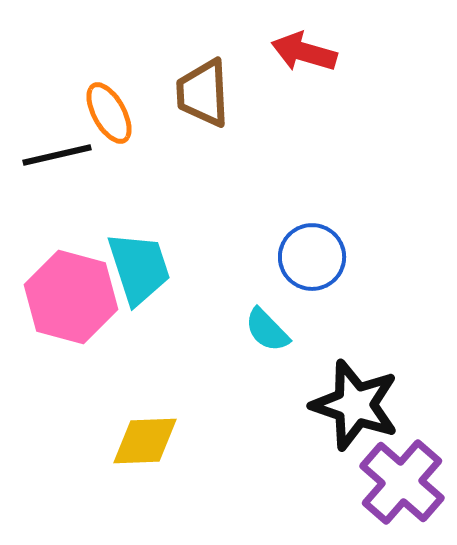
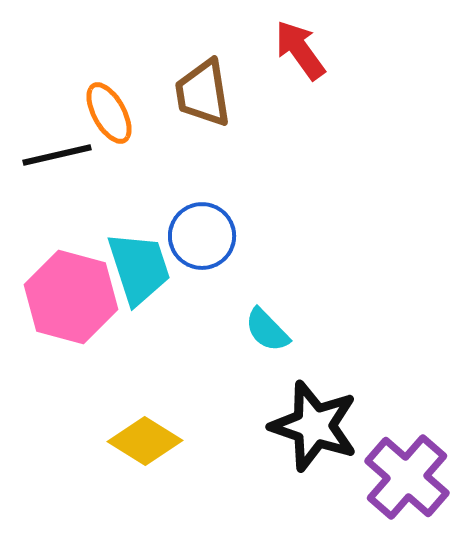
red arrow: moved 4 px left, 2 px up; rotated 38 degrees clockwise
brown trapezoid: rotated 6 degrees counterclockwise
blue circle: moved 110 px left, 21 px up
black star: moved 41 px left, 21 px down
yellow diamond: rotated 34 degrees clockwise
purple cross: moved 5 px right, 5 px up
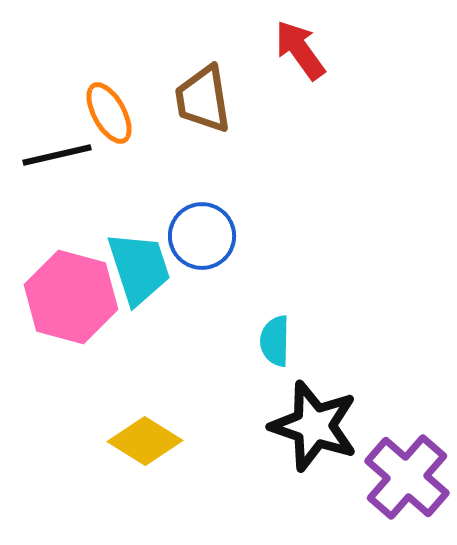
brown trapezoid: moved 6 px down
cyan semicircle: moved 8 px right, 11 px down; rotated 45 degrees clockwise
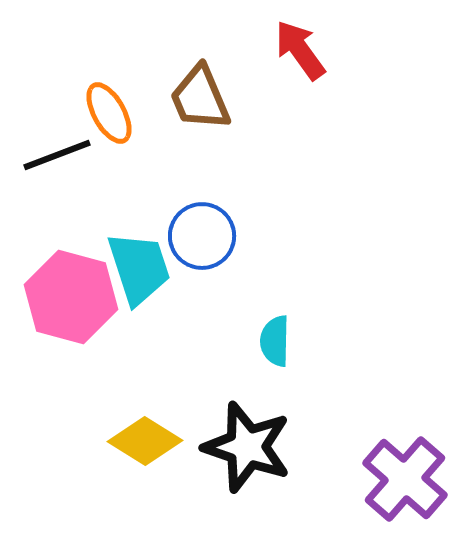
brown trapezoid: moved 3 px left, 1 px up; rotated 14 degrees counterclockwise
black line: rotated 8 degrees counterclockwise
black star: moved 67 px left, 21 px down
purple cross: moved 2 px left, 2 px down
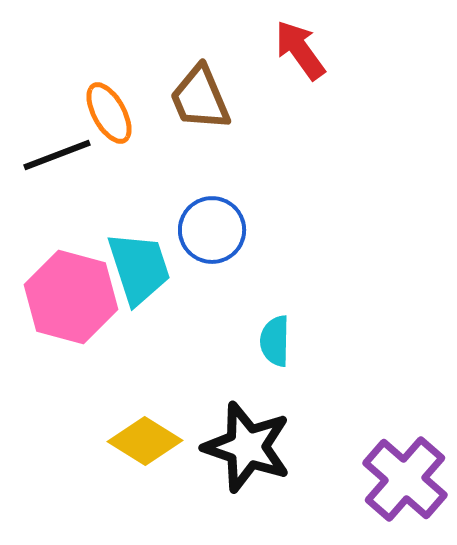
blue circle: moved 10 px right, 6 px up
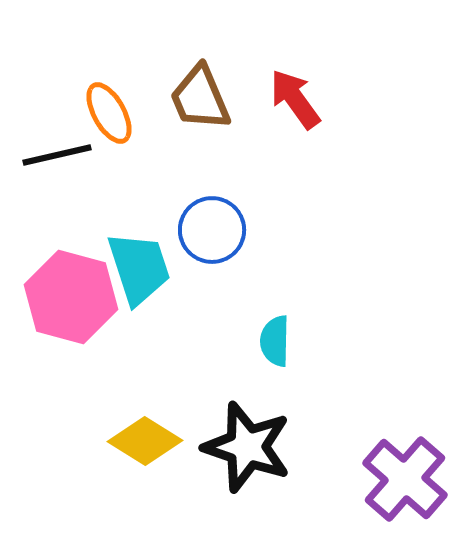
red arrow: moved 5 px left, 49 px down
black line: rotated 8 degrees clockwise
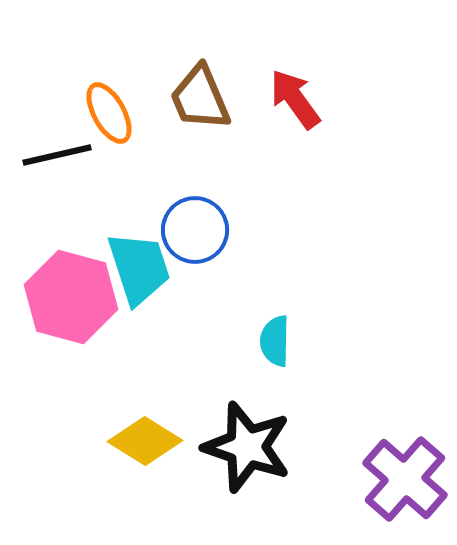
blue circle: moved 17 px left
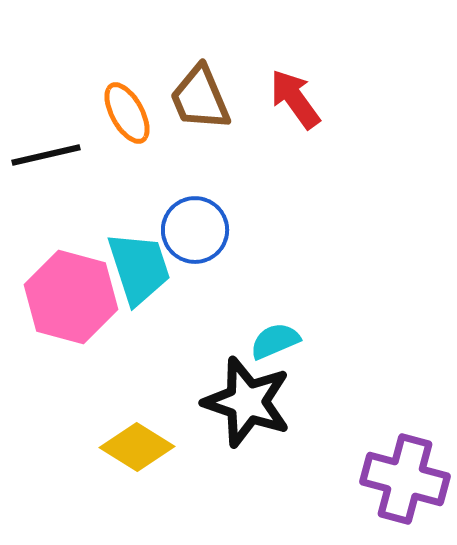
orange ellipse: moved 18 px right
black line: moved 11 px left
cyan semicircle: rotated 66 degrees clockwise
yellow diamond: moved 8 px left, 6 px down
black star: moved 45 px up
purple cross: rotated 26 degrees counterclockwise
